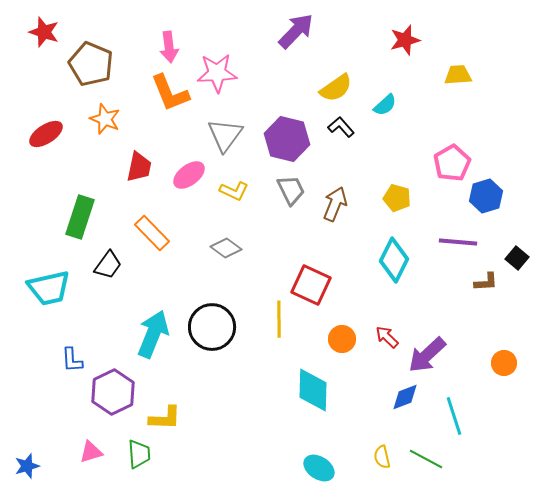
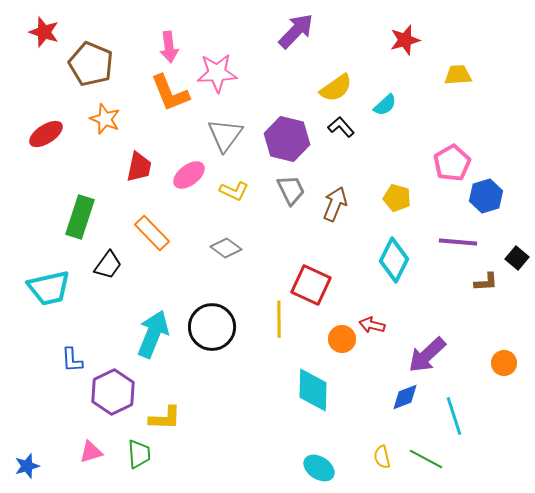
red arrow at (387, 337): moved 15 px left, 12 px up; rotated 30 degrees counterclockwise
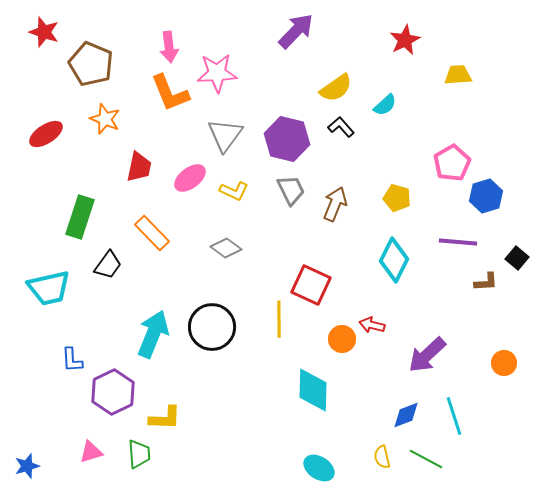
red star at (405, 40): rotated 12 degrees counterclockwise
pink ellipse at (189, 175): moved 1 px right, 3 px down
blue diamond at (405, 397): moved 1 px right, 18 px down
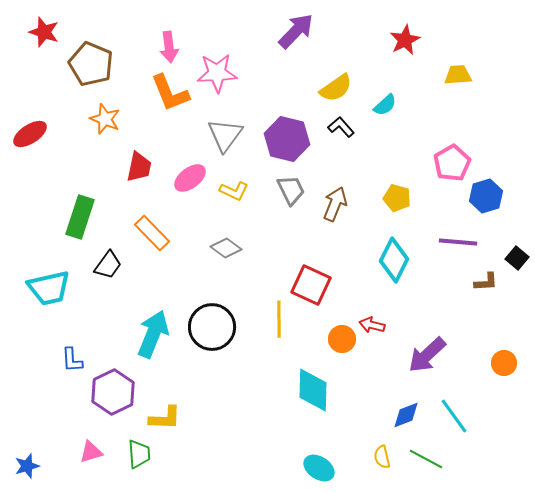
red ellipse at (46, 134): moved 16 px left
cyan line at (454, 416): rotated 18 degrees counterclockwise
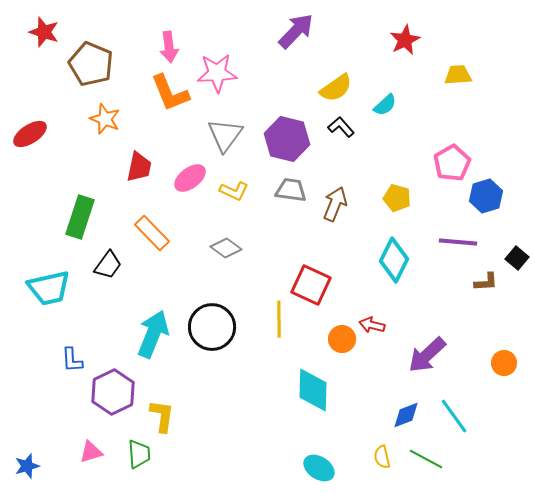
gray trapezoid at (291, 190): rotated 56 degrees counterclockwise
yellow L-shape at (165, 418): moved 3 px left, 2 px up; rotated 84 degrees counterclockwise
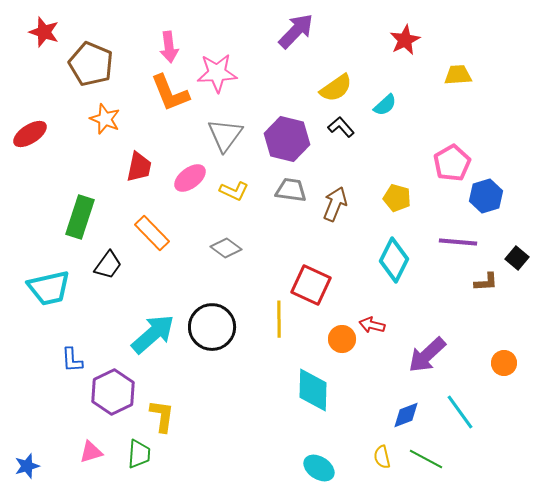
cyan arrow at (153, 334): rotated 27 degrees clockwise
cyan line at (454, 416): moved 6 px right, 4 px up
green trapezoid at (139, 454): rotated 8 degrees clockwise
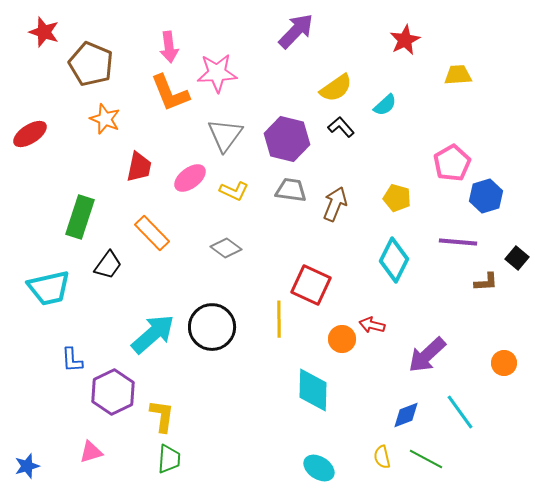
green trapezoid at (139, 454): moved 30 px right, 5 px down
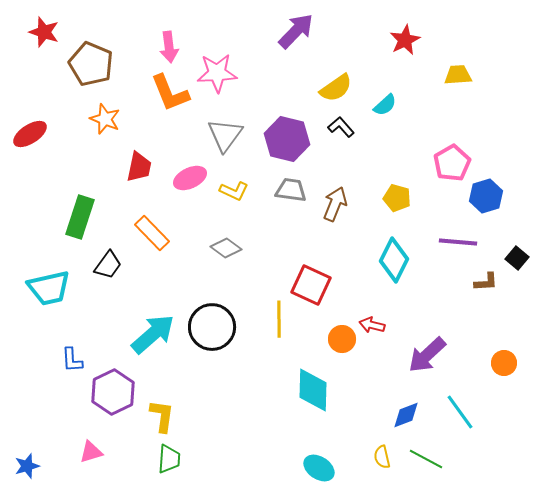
pink ellipse at (190, 178): rotated 12 degrees clockwise
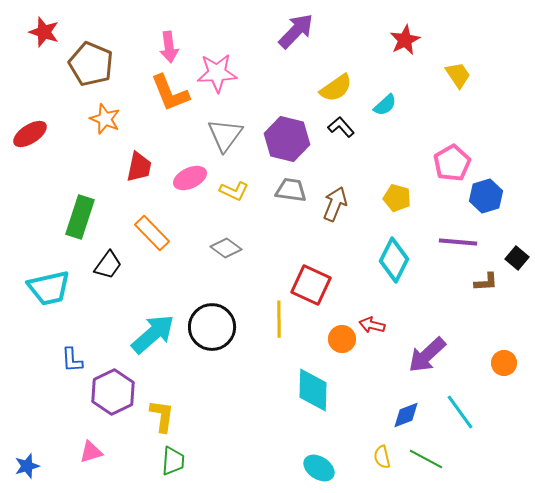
yellow trapezoid at (458, 75): rotated 60 degrees clockwise
green trapezoid at (169, 459): moved 4 px right, 2 px down
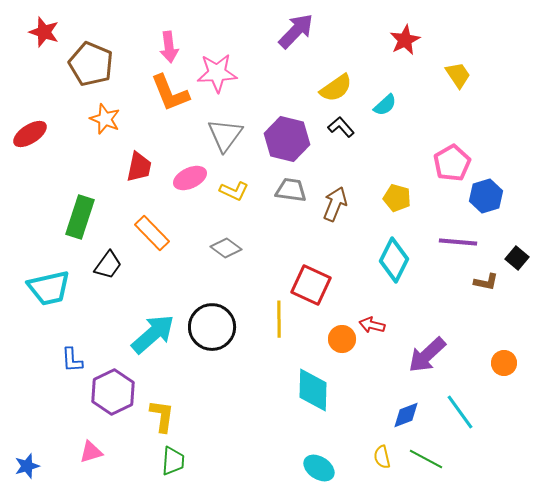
brown L-shape at (486, 282): rotated 15 degrees clockwise
